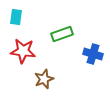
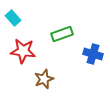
cyan rectangle: moved 3 px left, 1 px down; rotated 49 degrees counterclockwise
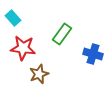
green rectangle: rotated 35 degrees counterclockwise
red star: moved 3 px up
brown star: moved 5 px left, 5 px up
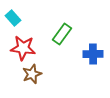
blue cross: rotated 18 degrees counterclockwise
brown star: moved 7 px left
